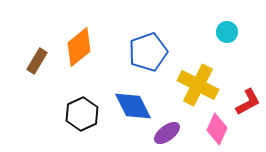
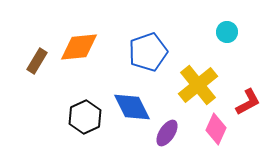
orange diamond: rotated 33 degrees clockwise
yellow cross: rotated 24 degrees clockwise
blue diamond: moved 1 px left, 1 px down
black hexagon: moved 3 px right, 3 px down
pink diamond: moved 1 px left
purple ellipse: rotated 20 degrees counterclockwise
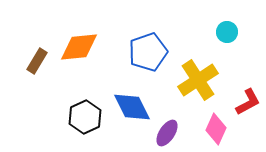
yellow cross: moved 5 px up; rotated 6 degrees clockwise
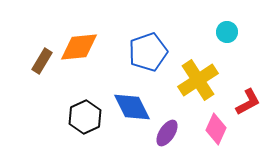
brown rectangle: moved 5 px right
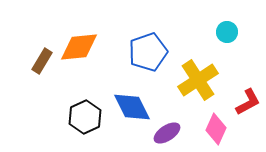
purple ellipse: rotated 24 degrees clockwise
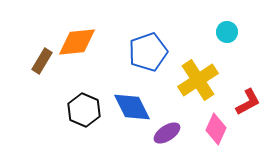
orange diamond: moved 2 px left, 5 px up
black hexagon: moved 1 px left, 7 px up; rotated 12 degrees counterclockwise
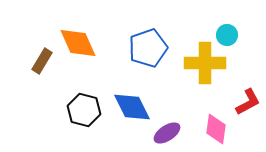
cyan circle: moved 3 px down
orange diamond: moved 1 px right, 1 px down; rotated 72 degrees clockwise
blue pentagon: moved 4 px up
yellow cross: moved 7 px right, 17 px up; rotated 33 degrees clockwise
black hexagon: rotated 8 degrees counterclockwise
pink diamond: rotated 16 degrees counterclockwise
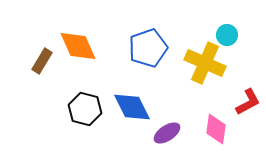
orange diamond: moved 3 px down
yellow cross: rotated 24 degrees clockwise
black hexagon: moved 1 px right, 1 px up
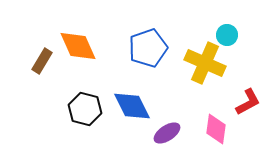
blue diamond: moved 1 px up
